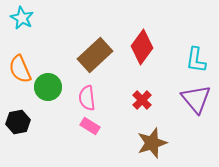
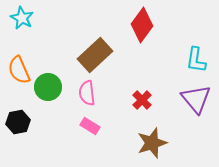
red diamond: moved 22 px up
orange semicircle: moved 1 px left, 1 px down
pink semicircle: moved 5 px up
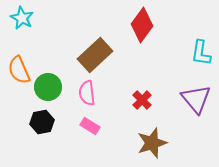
cyan L-shape: moved 5 px right, 7 px up
black hexagon: moved 24 px right
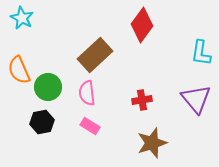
red cross: rotated 36 degrees clockwise
